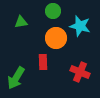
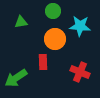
cyan star: rotated 10 degrees counterclockwise
orange circle: moved 1 px left, 1 px down
green arrow: rotated 25 degrees clockwise
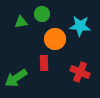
green circle: moved 11 px left, 3 px down
red rectangle: moved 1 px right, 1 px down
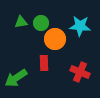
green circle: moved 1 px left, 9 px down
